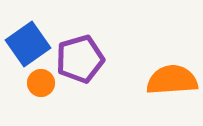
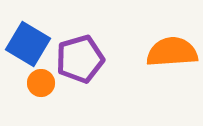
blue square: rotated 24 degrees counterclockwise
orange semicircle: moved 28 px up
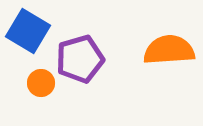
blue square: moved 13 px up
orange semicircle: moved 3 px left, 2 px up
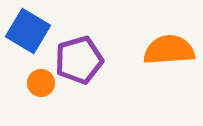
purple pentagon: moved 1 px left, 1 px down
